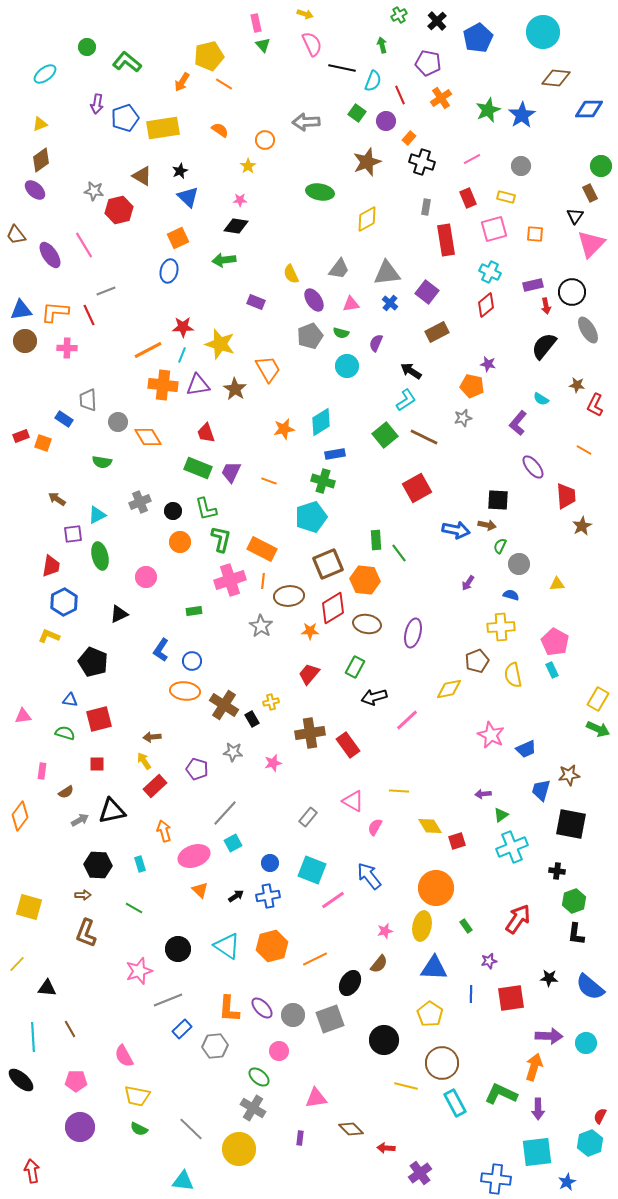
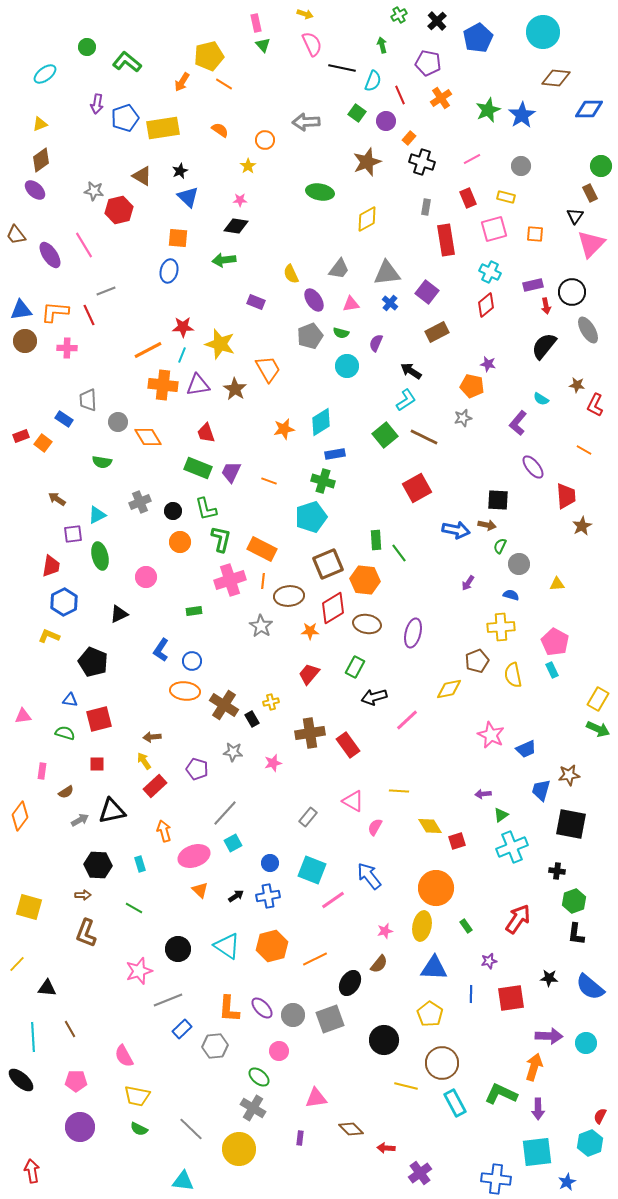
orange square at (178, 238): rotated 30 degrees clockwise
orange square at (43, 443): rotated 18 degrees clockwise
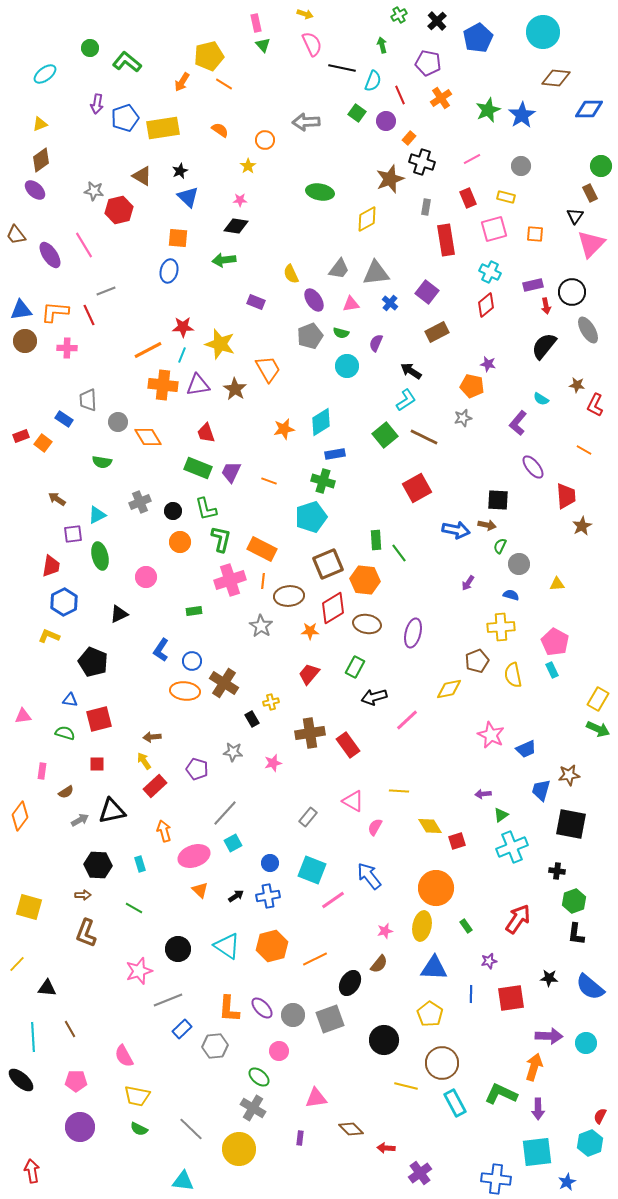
green circle at (87, 47): moved 3 px right, 1 px down
brown star at (367, 162): moved 23 px right, 17 px down
gray triangle at (387, 273): moved 11 px left
brown cross at (224, 705): moved 22 px up
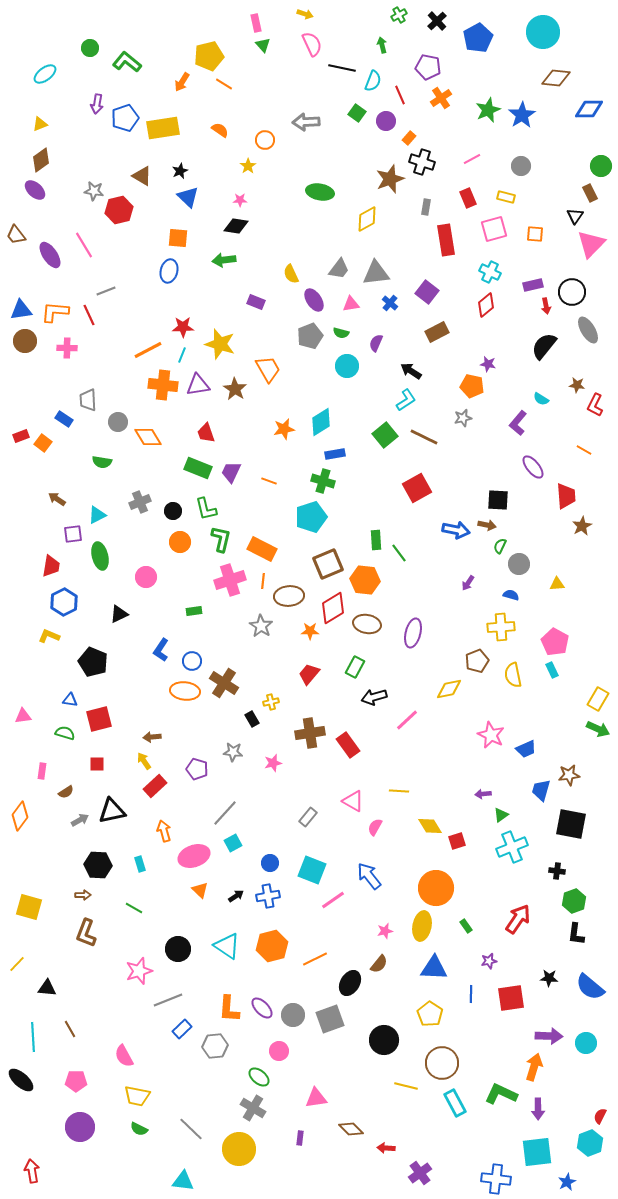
purple pentagon at (428, 63): moved 4 px down
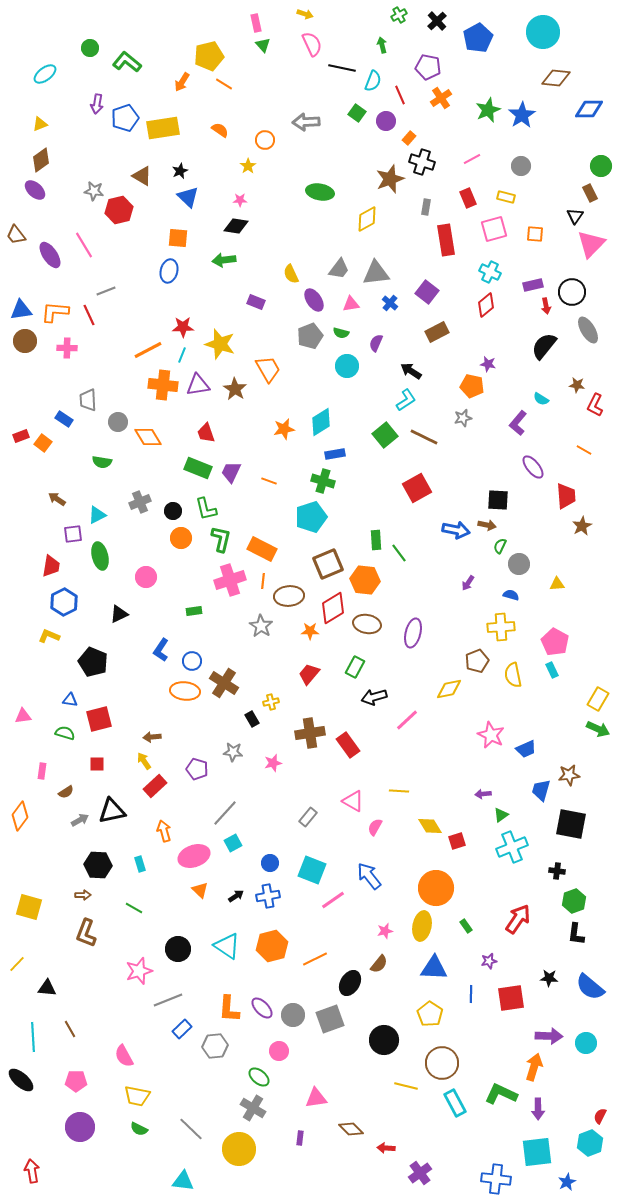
orange circle at (180, 542): moved 1 px right, 4 px up
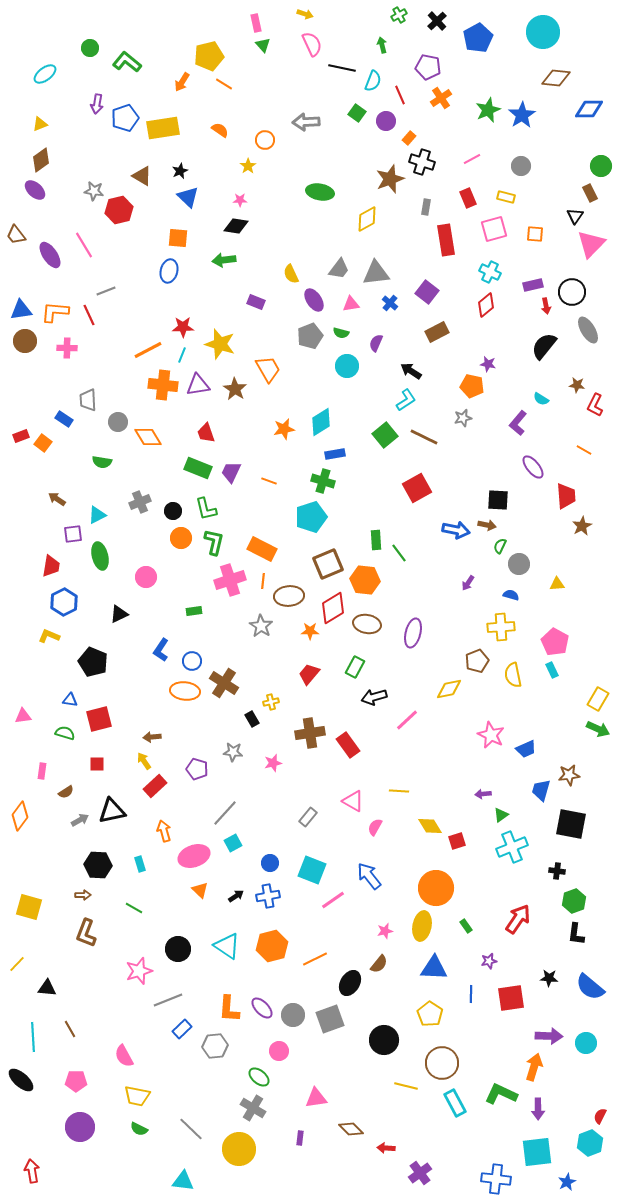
green L-shape at (221, 539): moved 7 px left, 3 px down
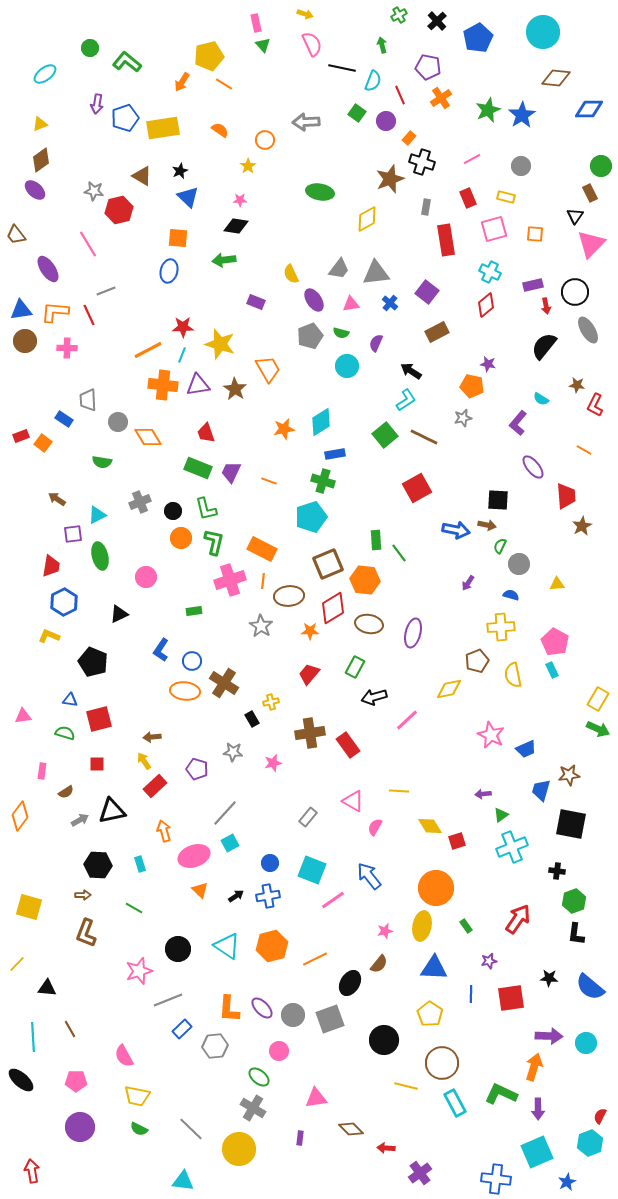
pink line at (84, 245): moved 4 px right, 1 px up
purple ellipse at (50, 255): moved 2 px left, 14 px down
black circle at (572, 292): moved 3 px right
brown ellipse at (367, 624): moved 2 px right
cyan square at (233, 843): moved 3 px left
cyan square at (537, 1152): rotated 16 degrees counterclockwise
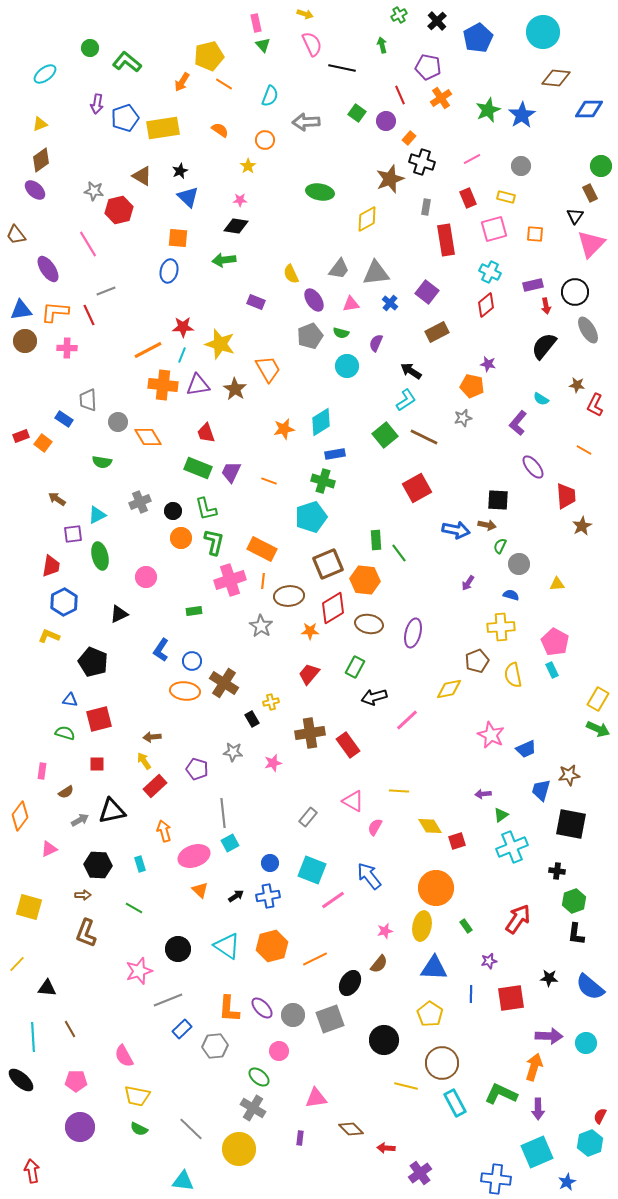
cyan semicircle at (373, 81): moved 103 px left, 15 px down
pink triangle at (23, 716): moved 26 px right, 133 px down; rotated 18 degrees counterclockwise
gray line at (225, 813): moved 2 px left; rotated 48 degrees counterclockwise
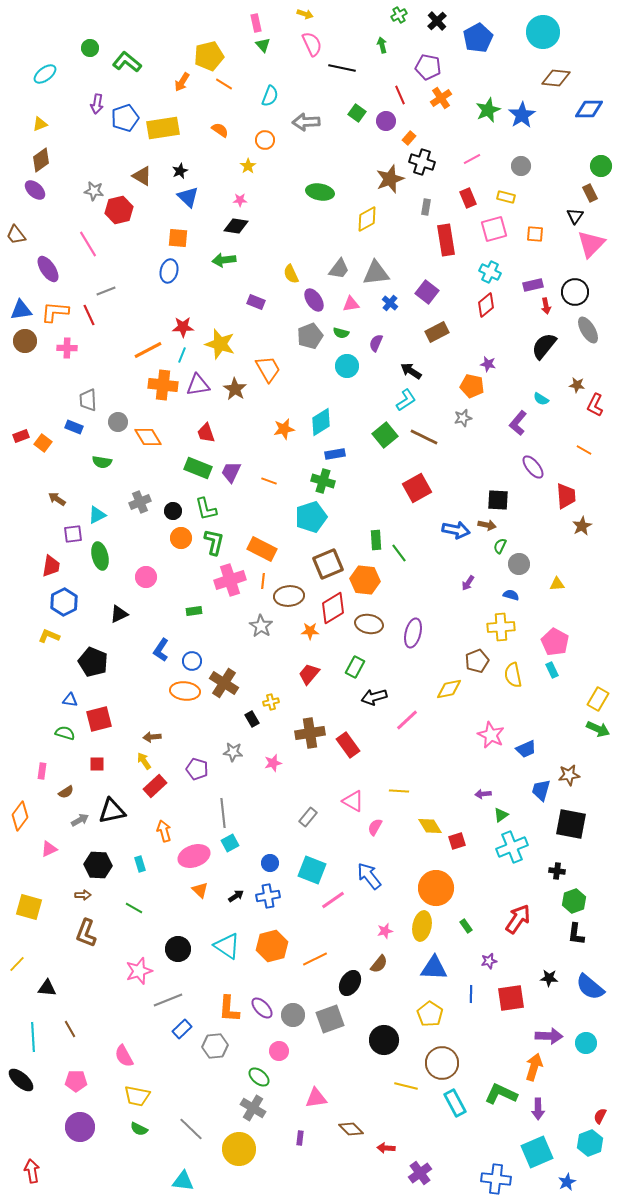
blue rectangle at (64, 419): moved 10 px right, 8 px down; rotated 12 degrees counterclockwise
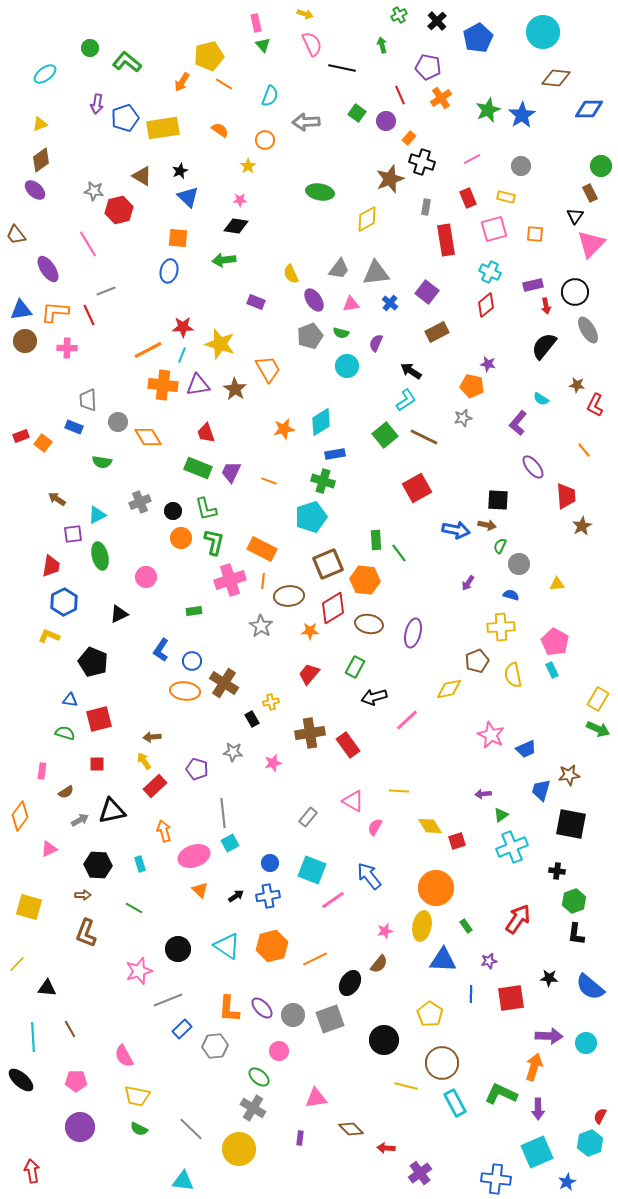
orange line at (584, 450): rotated 21 degrees clockwise
blue triangle at (434, 968): moved 9 px right, 8 px up
